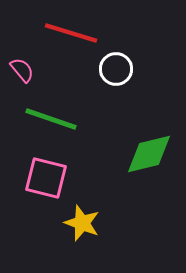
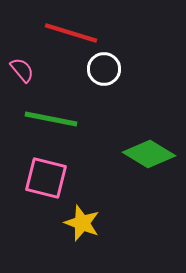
white circle: moved 12 px left
green line: rotated 8 degrees counterclockwise
green diamond: rotated 45 degrees clockwise
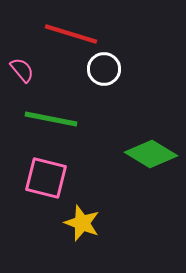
red line: moved 1 px down
green diamond: moved 2 px right
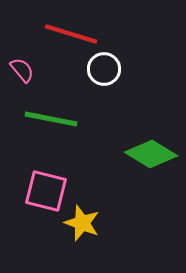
pink square: moved 13 px down
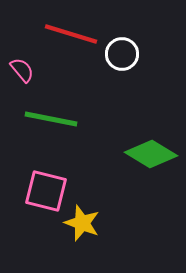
white circle: moved 18 px right, 15 px up
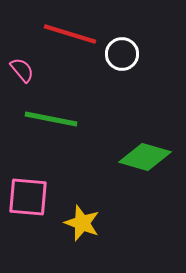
red line: moved 1 px left
green diamond: moved 6 px left, 3 px down; rotated 15 degrees counterclockwise
pink square: moved 18 px left, 6 px down; rotated 9 degrees counterclockwise
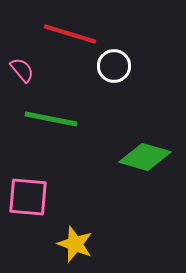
white circle: moved 8 px left, 12 px down
yellow star: moved 7 px left, 21 px down
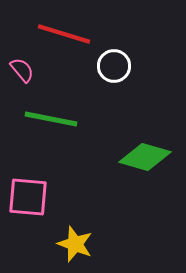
red line: moved 6 px left
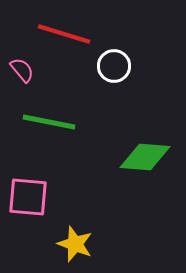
green line: moved 2 px left, 3 px down
green diamond: rotated 12 degrees counterclockwise
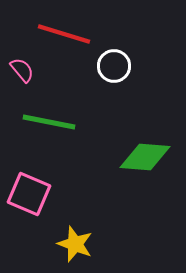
pink square: moved 1 px right, 3 px up; rotated 18 degrees clockwise
